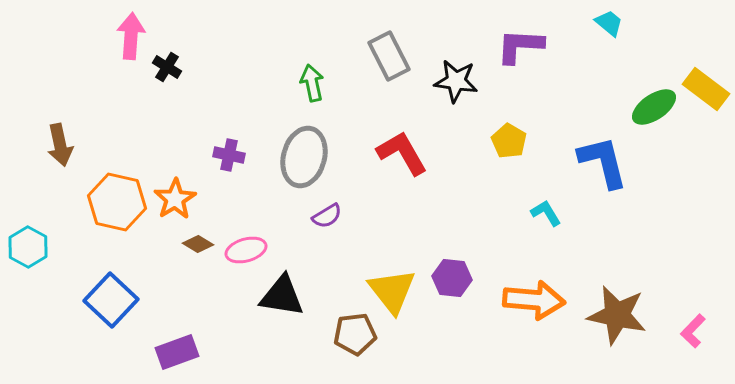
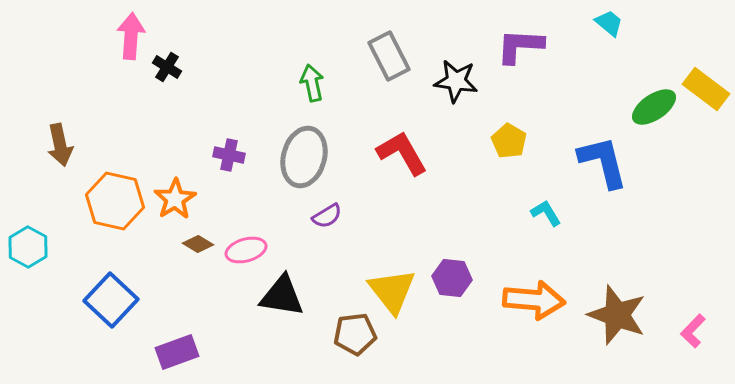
orange hexagon: moved 2 px left, 1 px up
brown star: rotated 8 degrees clockwise
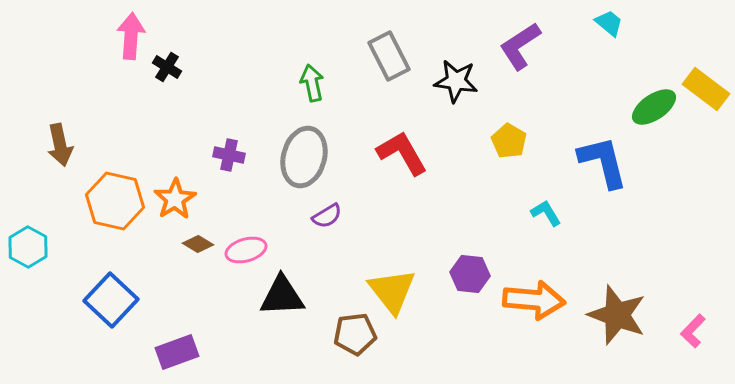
purple L-shape: rotated 36 degrees counterclockwise
purple hexagon: moved 18 px right, 4 px up
black triangle: rotated 12 degrees counterclockwise
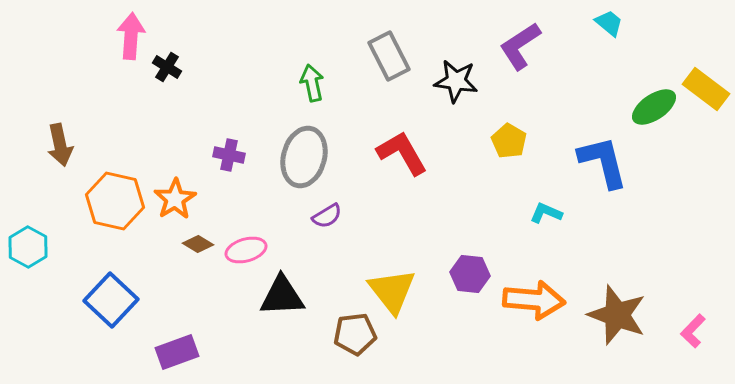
cyan L-shape: rotated 36 degrees counterclockwise
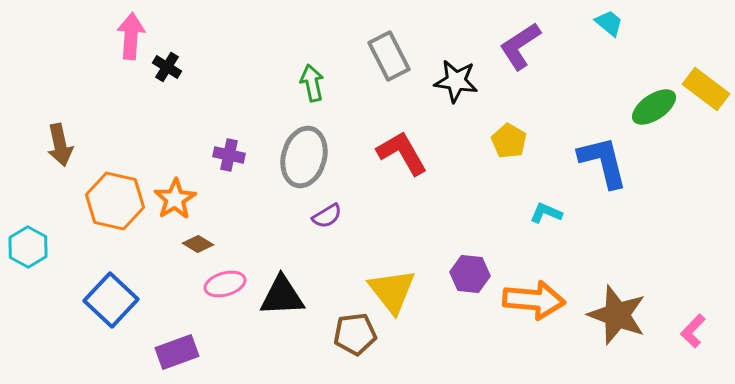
pink ellipse: moved 21 px left, 34 px down
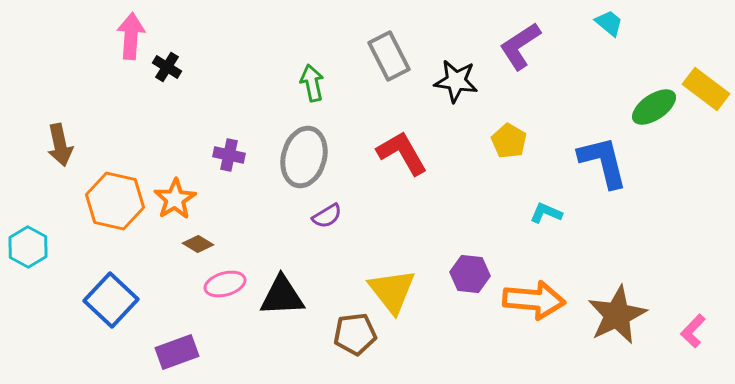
brown star: rotated 26 degrees clockwise
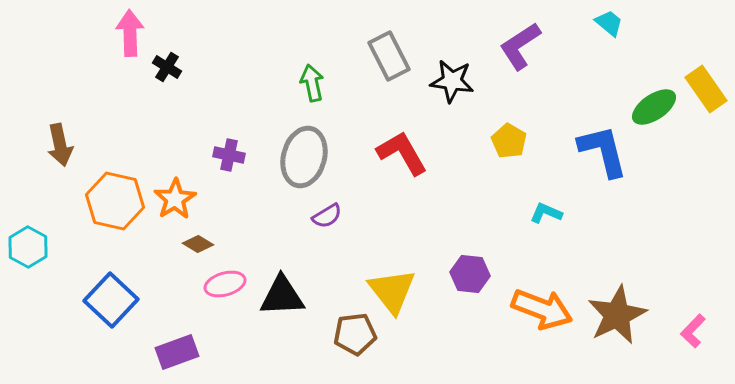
pink arrow: moved 1 px left, 3 px up; rotated 6 degrees counterclockwise
black star: moved 4 px left
yellow rectangle: rotated 18 degrees clockwise
blue L-shape: moved 11 px up
orange arrow: moved 8 px right, 9 px down; rotated 16 degrees clockwise
